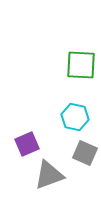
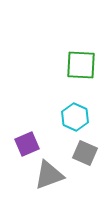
cyan hexagon: rotated 12 degrees clockwise
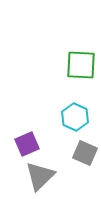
gray triangle: moved 9 px left, 1 px down; rotated 24 degrees counterclockwise
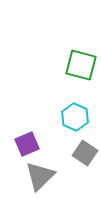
green square: rotated 12 degrees clockwise
gray square: rotated 10 degrees clockwise
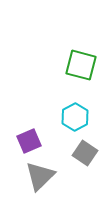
cyan hexagon: rotated 8 degrees clockwise
purple square: moved 2 px right, 3 px up
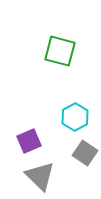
green square: moved 21 px left, 14 px up
gray triangle: rotated 32 degrees counterclockwise
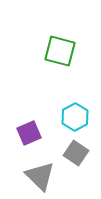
purple square: moved 8 px up
gray square: moved 9 px left
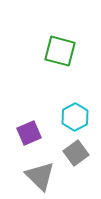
gray square: rotated 20 degrees clockwise
